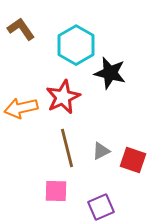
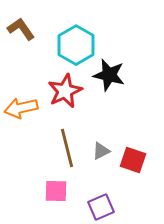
black star: moved 1 px left, 2 px down
red star: moved 2 px right, 6 px up
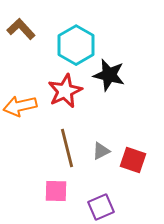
brown L-shape: rotated 8 degrees counterclockwise
orange arrow: moved 1 px left, 2 px up
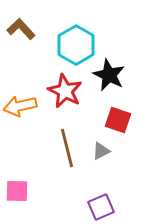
black star: rotated 12 degrees clockwise
red star: rotated 20 degrees counterclockwise
red square: moved 15 px left, 40 px up
pink square: moved 39 px left
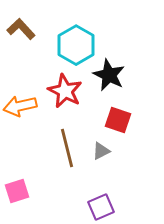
pink square: rotated 20 degrees counterclockwise
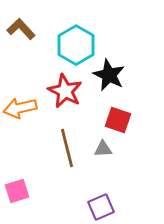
orange arrow: moved 2 px down
gray triangle: moved 2 px right, 2 px up; rotated 24 degrees clockwise
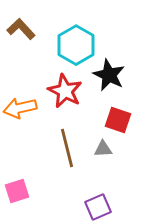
purple square: moved 3 px left
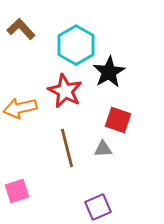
black star: moved 3 px up; rotated 16 degrees clockwise
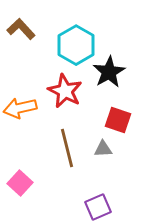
pink square: moved 3 px right, 8 px up; rotated 30 degrees counterclockwise
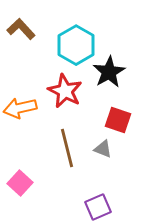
gray triangle: rotated 24 degrees clockwise
